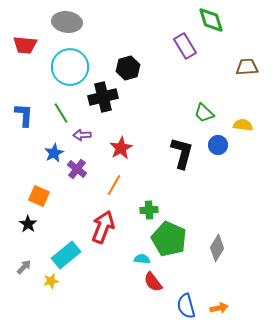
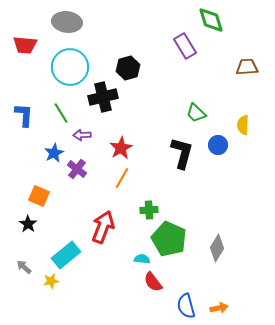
green trapezoid: moved 8 px left
yellow semicircle: rotated 96 degrees counterclockwise
orange line: moved 8 px right, 7 px up
gray arrow: rotated 91 degrees counterclockwise
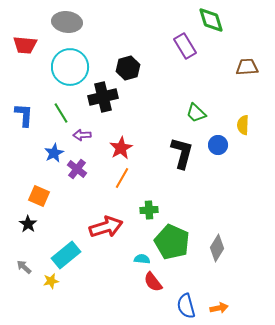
red arrow: moved 3 px right; rotated 52 degrees clockwise
green pentagon: moved 3 px right, 3 px down
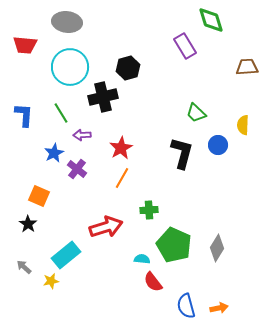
green pentagon: moved 2 px right, 3 px down
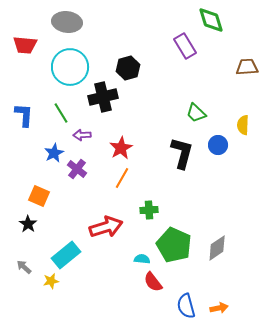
gray diamond: rotated 24 degrees clockwise
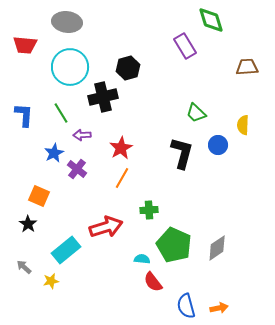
cyan rectangle: moved 5 px up
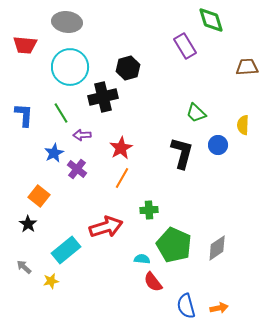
orange square: rotated 15 degrees clockwise
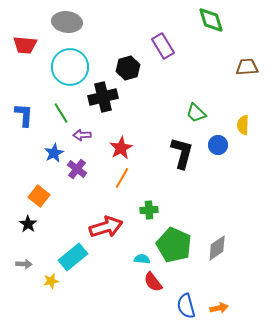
purple rectangle: moved 22 px left
cyan rectangle: moved 7 px right, 7 px down
gray arrow: moved 3 px up; rotated 140 degrees clockwise
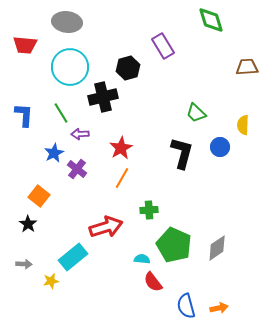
purple arrow: moved 2 px left, 1 px up
blue circle: moved 2 px right, 2 px down
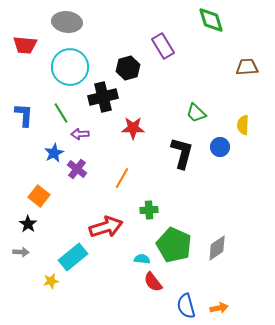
red star: moved 12 px right, 20 px up; rotated 30 degrees clockwise
gray arrow: moved 3 px left, 12 px up
